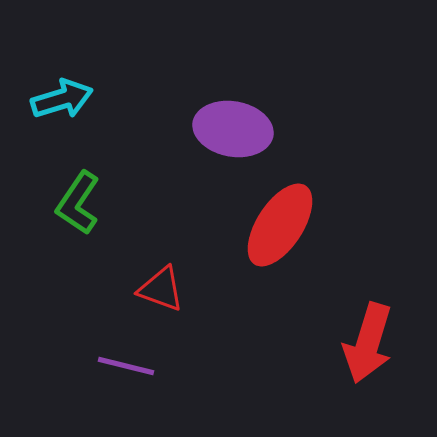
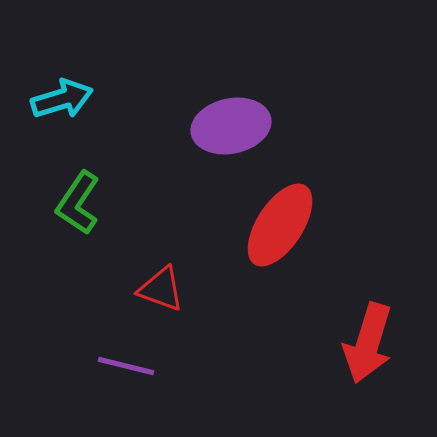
purple ellipse: moved 2 px left, 3 px up; rotated 22 degrees counterclockwise
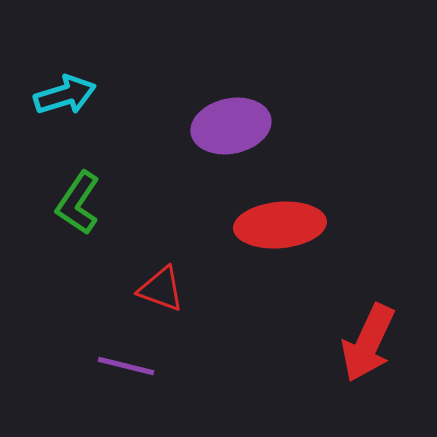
cyan arrow: moved 3 px right, 4 px up
red ellipse: rotated 52 degrees clockwise
red arrow: rotated 8 degrees clockwise
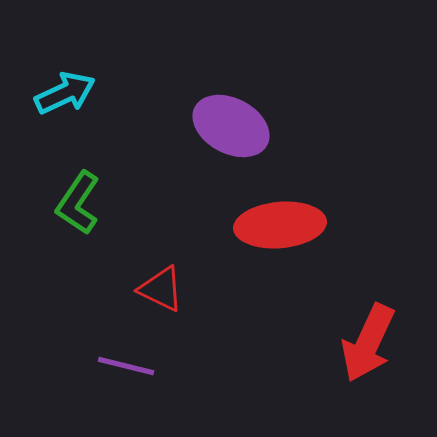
cyan arrow: moved 2 px up; rotated 8 degrees counterclockwise
purple ellipse: rotated 40 degrees clockwise
red triangle: rotated 6 degrees clockwise
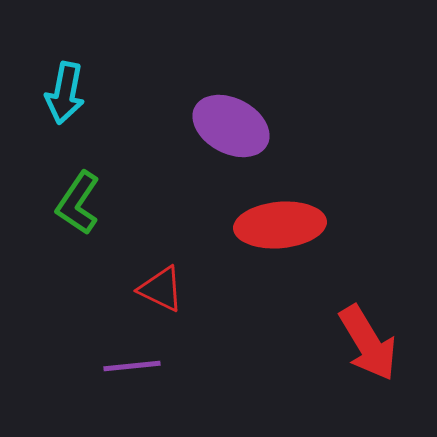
cyan arrow: rotated 126 degrees clockwise
red arrow: rotated 56 degrees counterclockwise
purple line: moved 6 px right; rotated 20 degrees counterclockwise
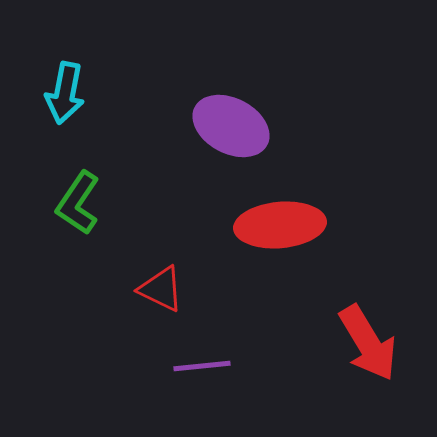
purple line: moved 70 px right
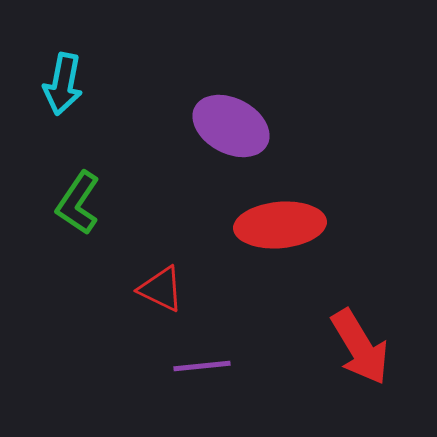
cyan arrow: moved 2 px left, 9 px up
red arrow: moved 8 px left, 4 px down
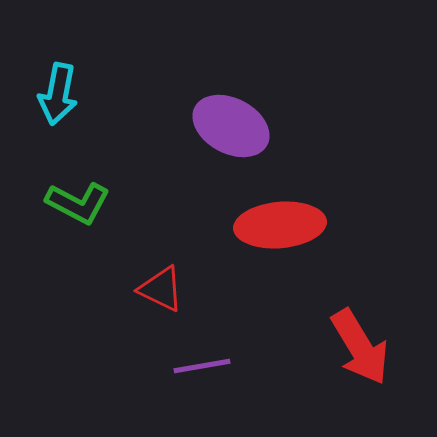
cyan arrow: moved 5 px left, 10 px down
green L-shape: rotated 96 degrees counterclockwise
purple line: rotated 4 degrees counterclockwise
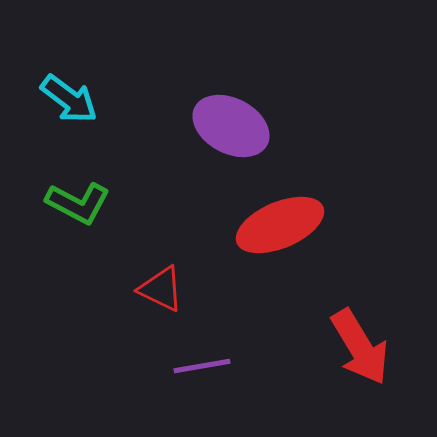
cyan arrow: moved 11 px right, 5 px down; rotated 64 degrees counterclockwise
red ellipse: rotated 18 degrees counterclockwise
